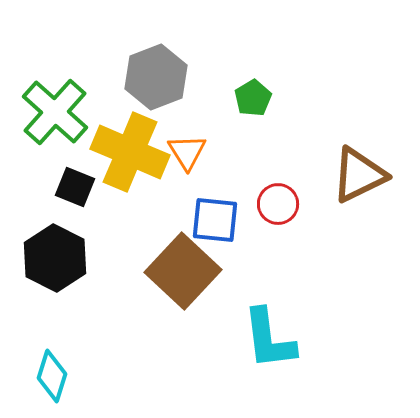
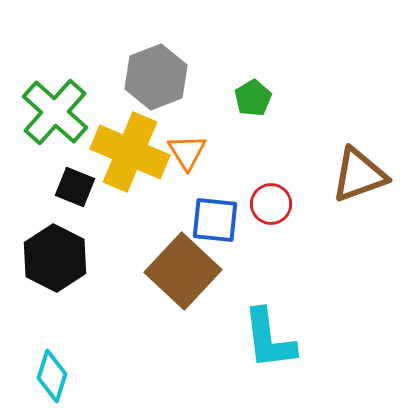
brown triangle: rotated 6 degrees clockwise
red circle: moved 7 px left
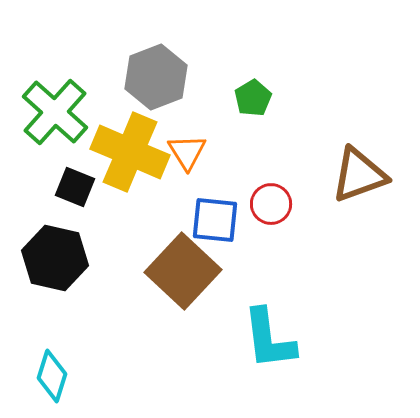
black hexagon: rotated 14 degrees counterclockwise
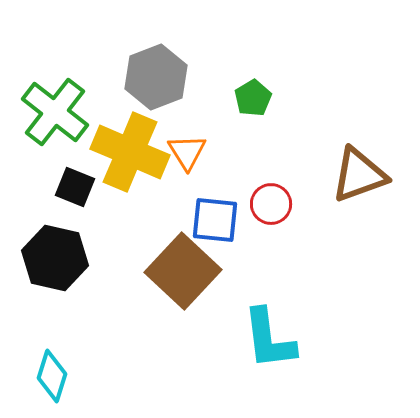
green cross: rotated 4 degrees counterclockwise
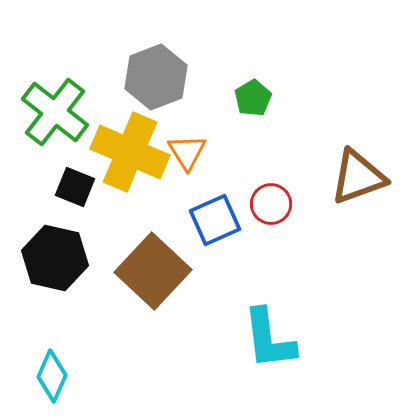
brown triangle: moved 1 px left, 2 px down
blue square: rotated 30 degrees counterclockwise
brown square: moved 30 px left
cyan diamond: rotated 6 degrees clockwise
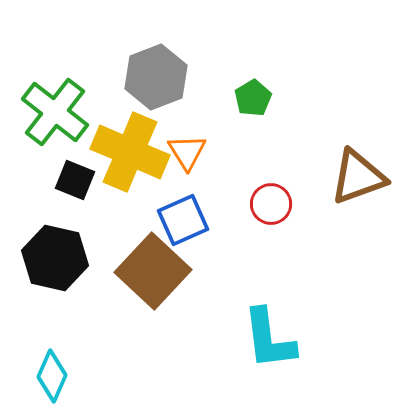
black square: moved 7 px up
blue square: moved 32 px left
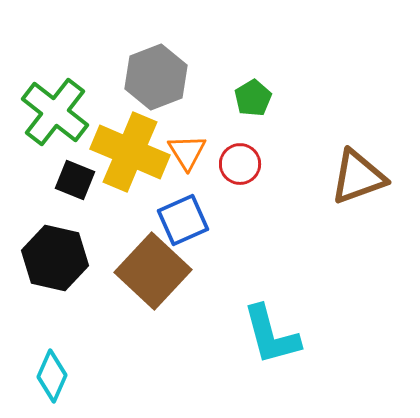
red circle: moved 31 px left, 40 px up
cyan L-shape: moved 2 px right, 4 px up; rotated 8 degrees counterclockwise
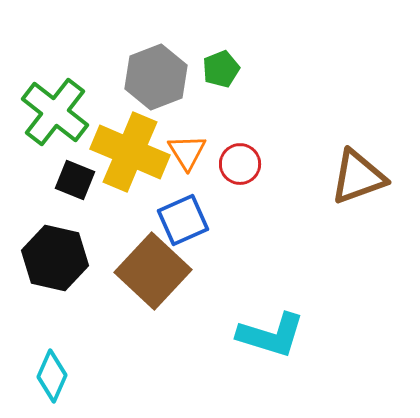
green pentagon: moved 32 px left, 29 px up; rotated 9 degrees clockwise
cyan L-shape: rotated 58 degrees counterclockwise
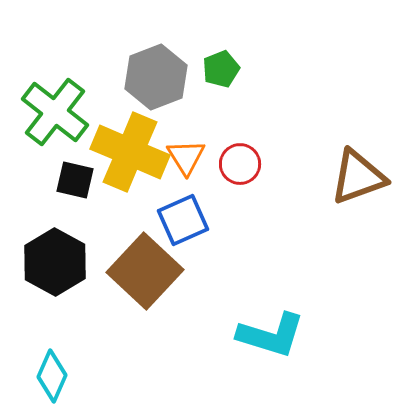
orange triangle: moved 1 px left, 5 px down
black square: rotated 9 degrees counterclockwise
black hexagon: moved 4 px down; rotated 16 degrees clockwise
brown square: moved 8 px left
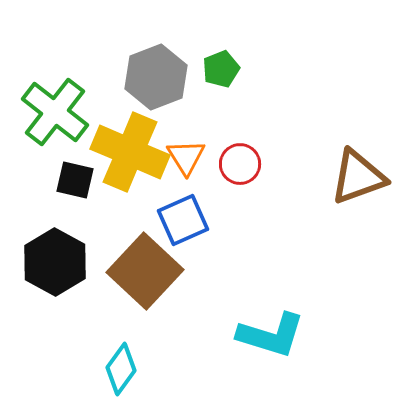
cyan diamond: moved 69 px right, 7 px up; rotated 12 degrees clockwise
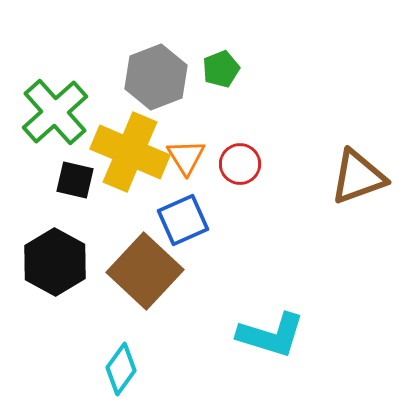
green cross: rotated 10 degrees clockwise
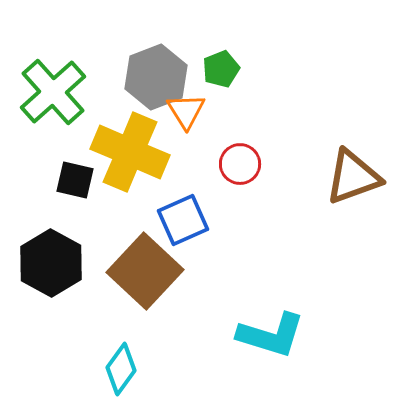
green cross: moved 2 px left, 20 px up
orange triangle: moved 46 px up
brown triangle: moved 5 px left
black hexagon: moved 4 px left, 1 px down
